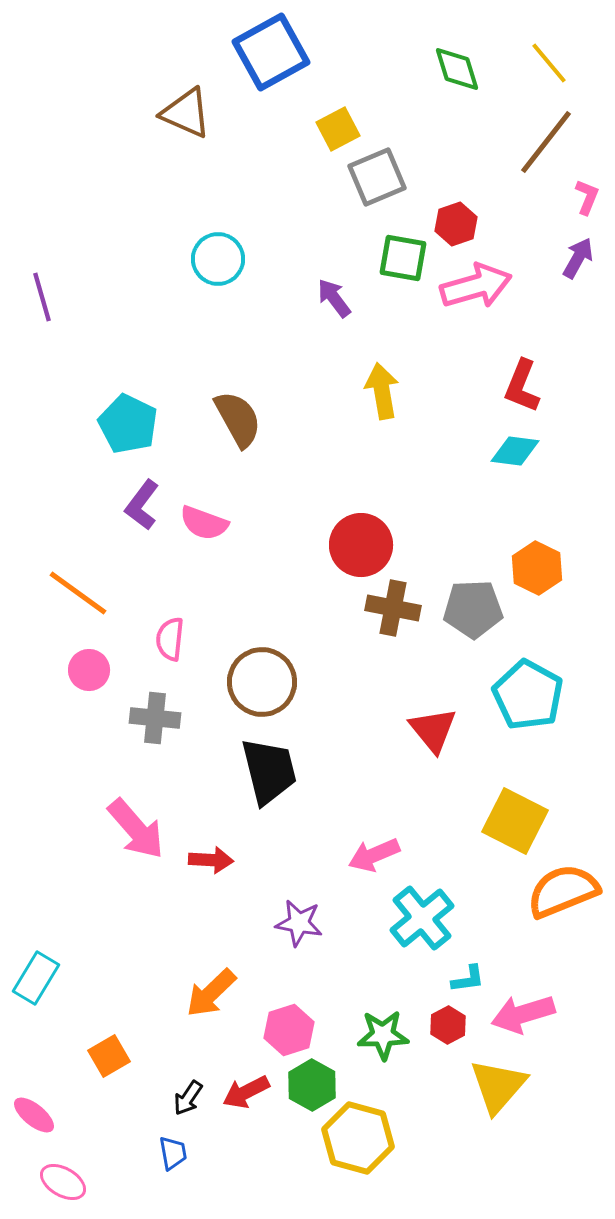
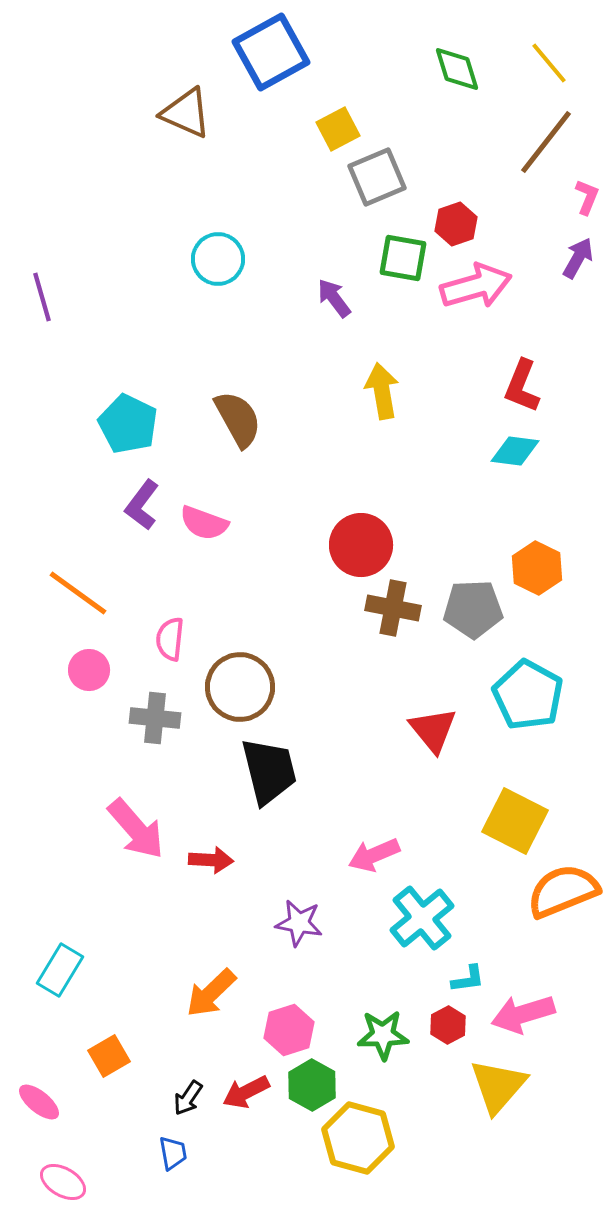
brown circle at (262, 682): moved 22 px left, 5 px down
cyan rectangle at (36, 978): moved 24 px right, 8 px up
pink ellipse at (34, 1115): moved 5 px right, 13 px up
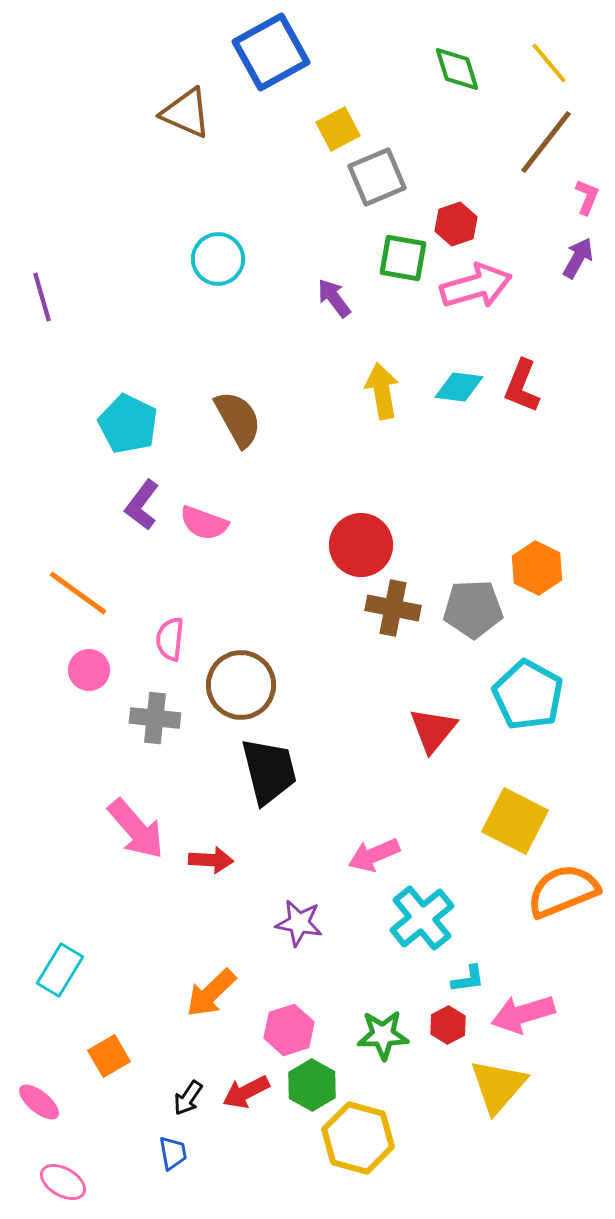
cyan diamond at (515, 451): moved 56 px left, 64 px up
brown circle at (240, 687): moved 1 px right, 2 px up
red triangle at (433, 730): rotated 18 degrees clockwise
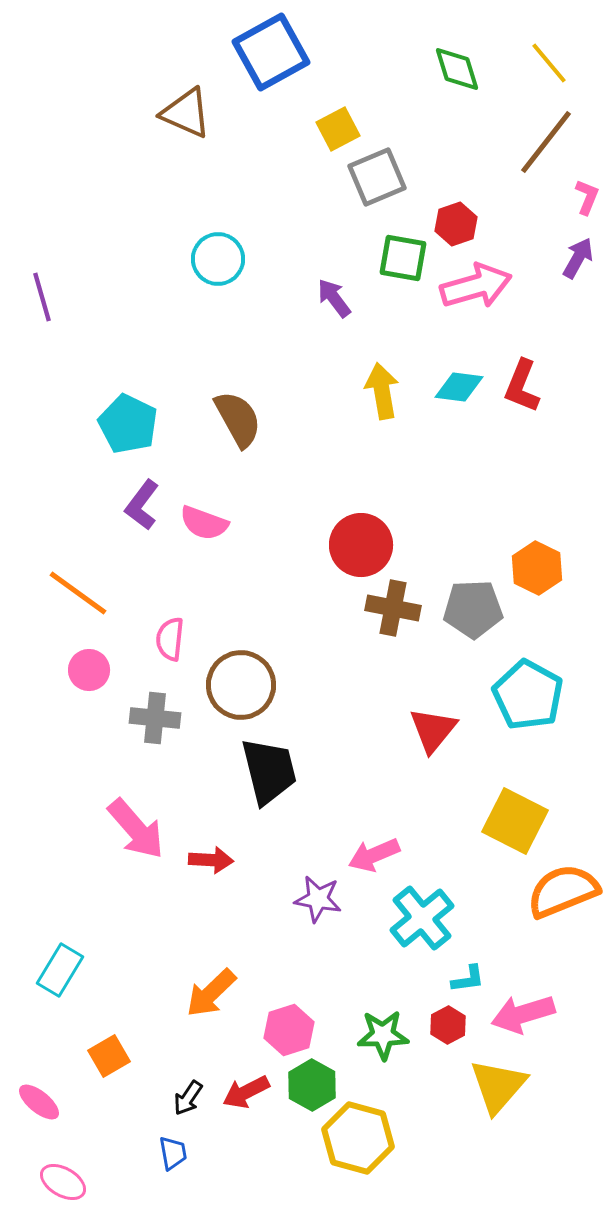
purple star at (299, 923): moved 19 px right, 24 px up
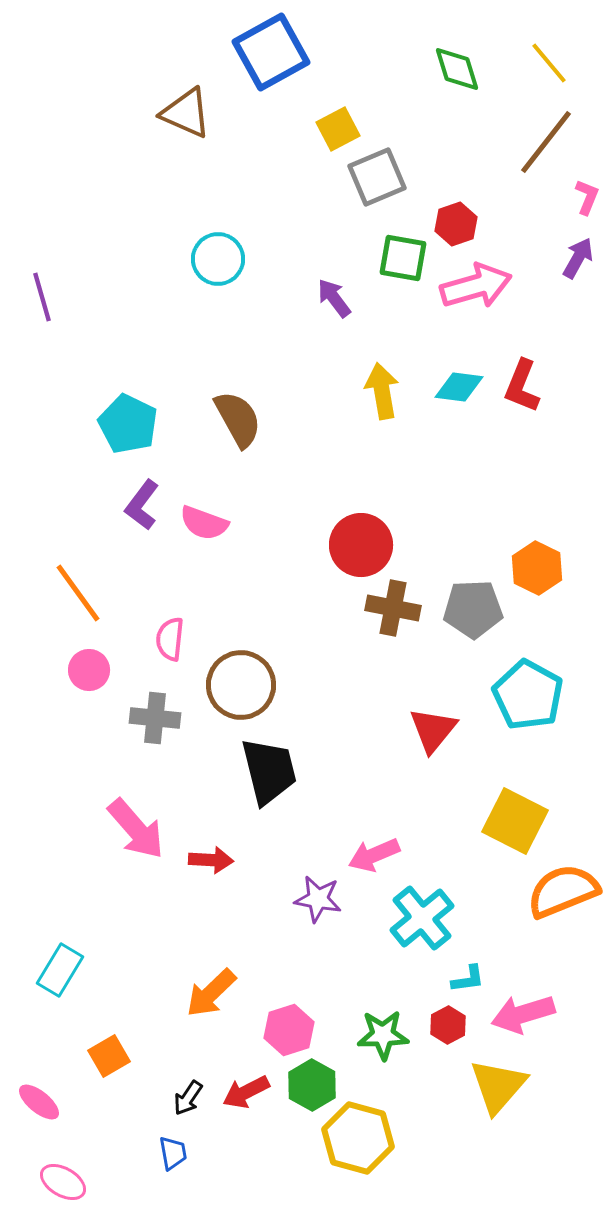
orange line at (78, 593): rotated 18 degrees clockwise
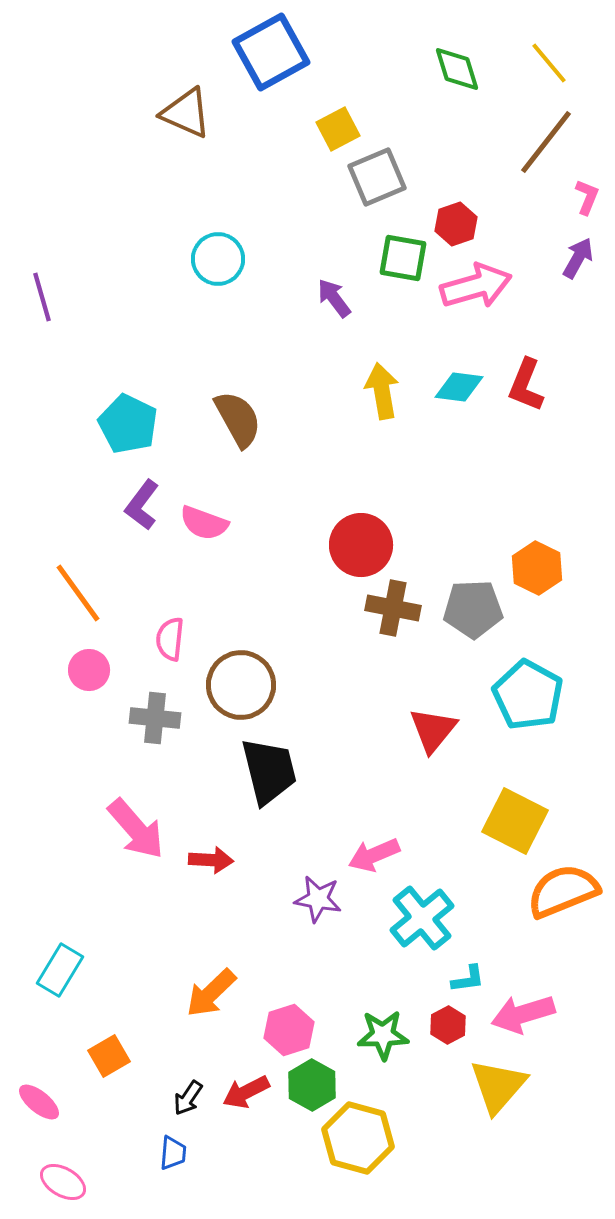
red L-shape at (522, 386): moved 4 px right, 1 px up
blue trapezoid at (173, 1153): rotated 15 degrees clockwise
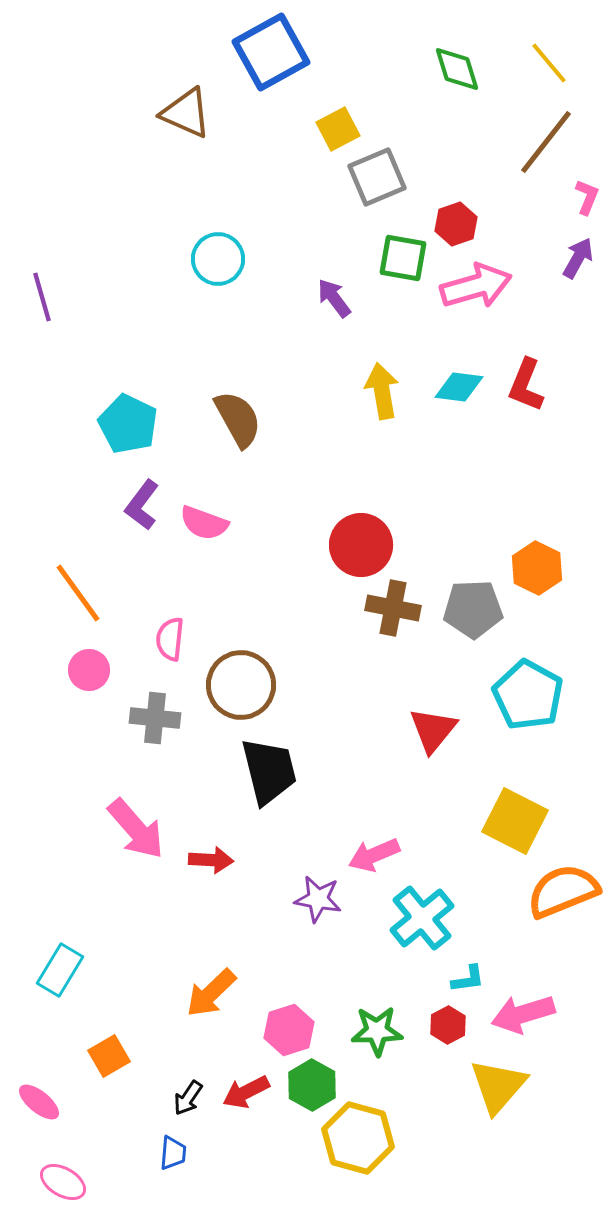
green star at (383, 1035): moved 6 px left, 4 px up
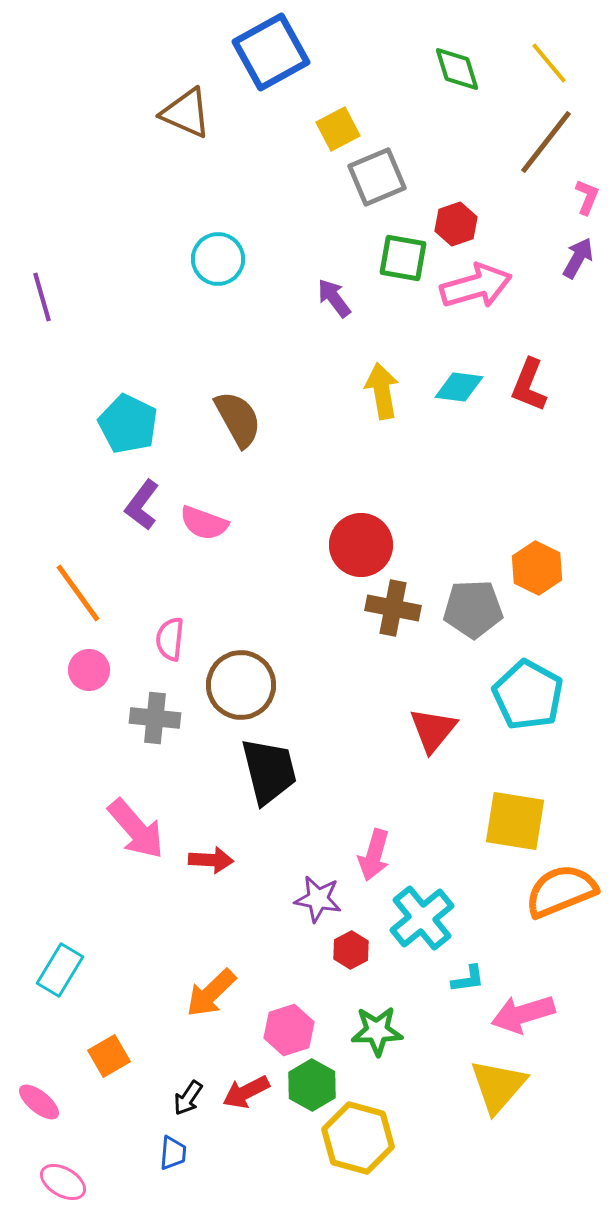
red L-shape at (526, 385): moved 3 px right
yellow square at (515, 821): rotated 18 degrees counterclockwise
pink arrow at (374, 855): rotated 51 degrees counterclockwise
orange semicircle at (563, 891): moved 2 px left
red hexagon at (448, 1025): moved 97 px left, 75 px up
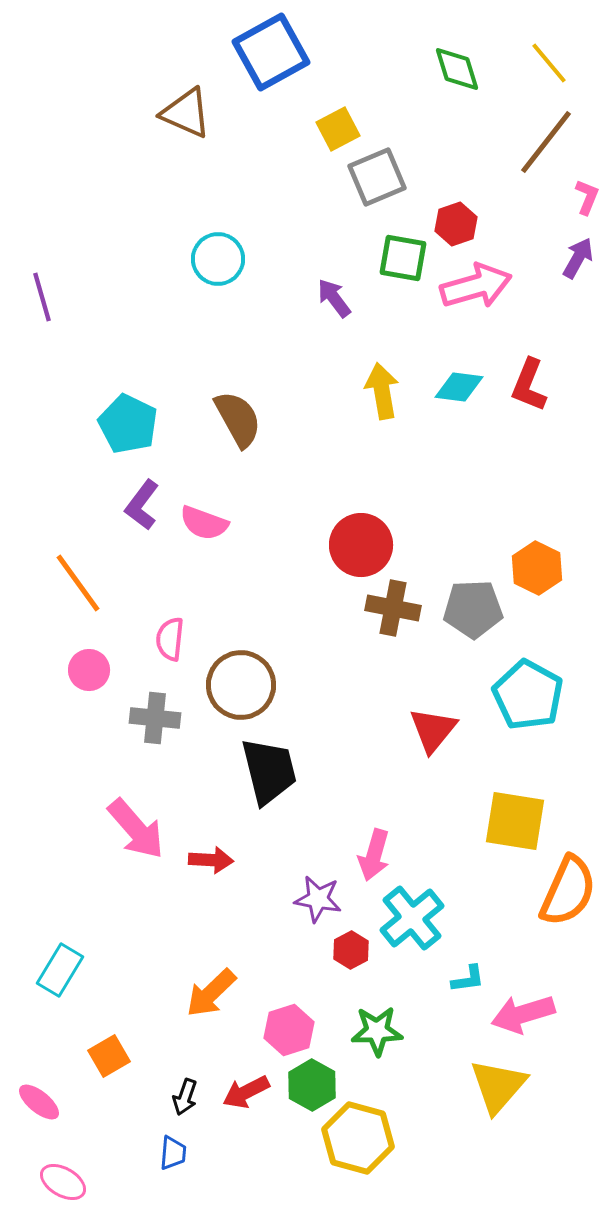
orange line at (78, 593): moved 10 px up
orange semicircle at (561, 891): moved 7 px right; rotated 136 degrees clockwise
cyan cross at (422, 918): moved 10 px left
black arrow at (188, 1098): moved 3 px left, 1 px up; rotated 15 degrees counterclockwise
